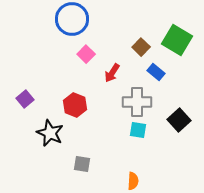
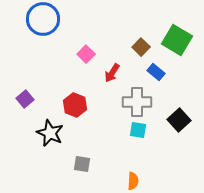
blue circle: moved 29 px left
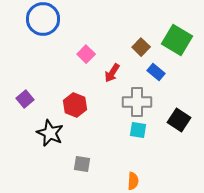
black square: rotated 15 degrees counterclockwise
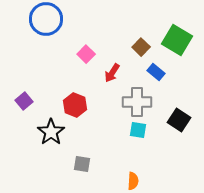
blue circle: moved 3 px right
purple square: moved 1 px left, 2 px down
black star: moved 1 px right, 1 px up; rotated 12 degrees clockwise
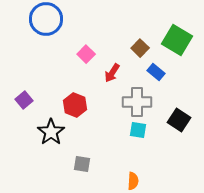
brown square: moved 1 px left, 1 px down
purple square: moved 1 px up
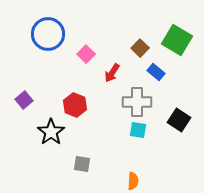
blue circle: moved 2 px right, 15 px down
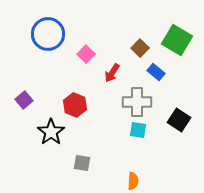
gray square: moved 1 px up
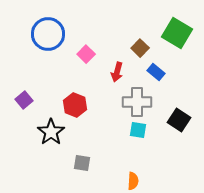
green square: moved 7 px up
red arrow: moved 5 px right, 1 px up; rotated 18 degrees counterclockwise
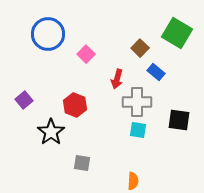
red arrow: moved 7 px down
black square: rotated 25 degrees counterclockwise
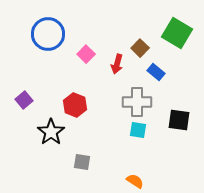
red arrow: moved 15 px up
gray square: moved 1 px up
orange semicircle: moved 2 px right; rotated 60 degrees counterclockwise
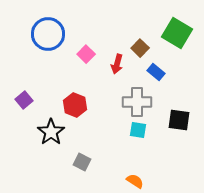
gray square: rotated 18 degrees clockwise
